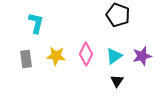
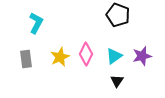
cyan L-shape: rotated 15 degrees clockwise
yellow star: moved 4 px right, 1 px down; rotated 30 degrees counterclockwise
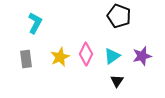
black pentagon: moved 1 px right, 1 px down
cyan L-shape: moved 1 px left
cyan triangle: moved 2 px left
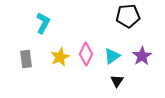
black pentagon: moved 9 px right; rotated 25 degrees counterclockwise
cyan L-shape: moved 8 px right
purple star: rotated 18 degrees counterclockwise
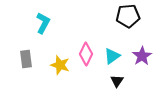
yellow star: moved 8 px down; rotated 30 degrees counterclockwise
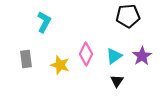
cyan L-shape: moved 1 px right, 1 px up
cyan triangle: moved 2 px right
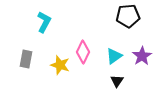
pink diamond: moved 3 px left, 2 px up
gray rectangle: rotated 18 degrees clockwise
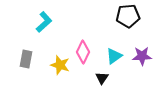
cyan L-shape: rotated 20 degrees clockwise
purple star: rotated 30 degrees clockwise
black triangle: moved 15 px left, 3 px up
